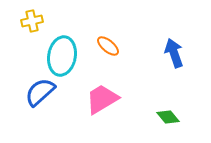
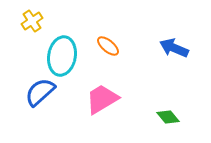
yellow cross: rotated 20 degrees counterclockwise
blue arrow: moved 5 px up; rotated 48 degrees counterclockwise
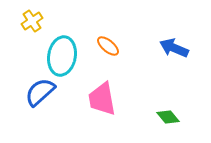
pink trapezoid: rotated 69 degrees counterclockwise
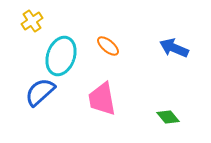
cyan ellipse: moved 1 px left; rotated 9 degrees clockwise
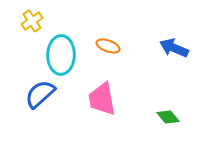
orange ellipse: rotated 20 degrees counterclockwise
cyan ellipse: moved 1 px up; rotated 18 degrees counterclockwise
blue semicircle: moved 2 px down
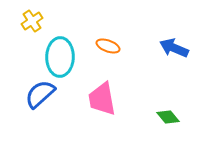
cyan ellipse: moved 1 px left, 2 px down
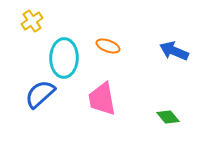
blue arrow: moved 3 px down
cyan ellipse: moved 4 px right, 1 px down
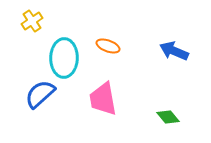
pink trapezoid: moved 1 px right
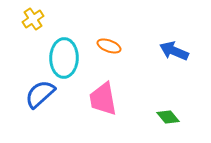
yellow cross: moved 1 px right, 2 px up
orange ellipse: moved 1 px right
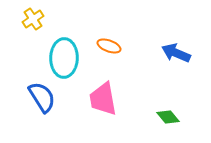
blue arrow: moved 2 px right, 2 px down
blue semicircle: moved 2 px right, 3 px down; rotated 100 degrees clockwise
